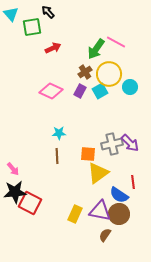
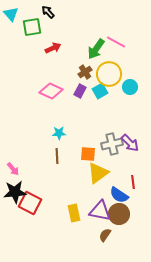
yellow rectangle: moved 1 px left, 1 px up; rotated 36 degrees counterclockwise
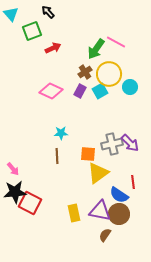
green square: moved 4 px down; rotated 12 degrees counterclockwise
cyan star: moved 2 px right
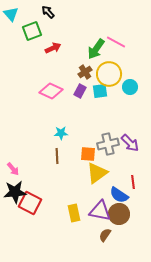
cyan square: rotated 21 degrees clockwise
gray cross: moved 4 px left
yellow triangle: moved 1 px left
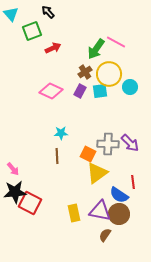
gray cross: rotated 15 degrees clockwise
orange square: rotated 21 degrees clockwise
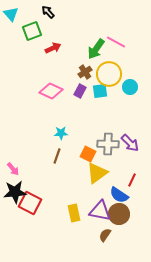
brown line: rotated 21 degrees clockwise
red line: moved 1 px left, 2 px up; rotated 32 degrees clockwise
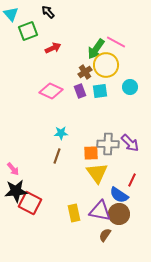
green square: moved 4 px left
yellow circle: moved 3 px left, 9 px up
purple rectangle: rotated 48 degrees counterclockwise
orange square: moved 3 px right, 1 px up; rotated 28 degrees counterclockwise
yellow triangle: rotated 30 degrees counterclockwise
black star: moved 1 px right, 1 px up
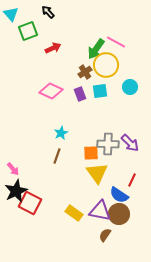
purple rectangle: moved 3 px down
cyan star: rotated 24 degrees counterclockwise
black star: rotated 20 degrees counterclockwise
yellow rectangle: rotated 42 degrees counterclockwise
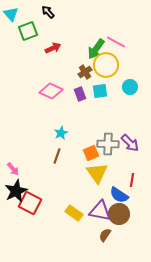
orange square: rotated 21 degrees counterclockwise
red line: rotated 16 degrees counterclockwise
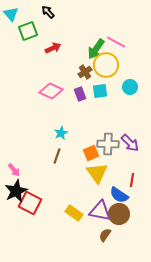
pink arrow: moved 1 px right, 1 px down
